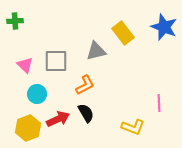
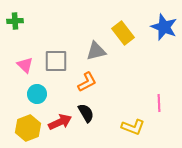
orange L-shape: moved 2 px right, 3 px up
red arrow: moved 2 px right, 3 px down
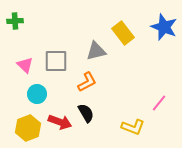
pink line: rotated 42 degrees clockwise
red arrow: rotated 45 degrees clockwise
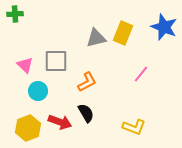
green cross: moved 7 px up
yellow rectangle: rotated 60 degrees clockwise
gray triangle: moved 13 px up
cyan circle: moved 1 px right, 3 px up
pink line: moved 18 px left, 29 px up
yellow L-shape: moved 1 px right
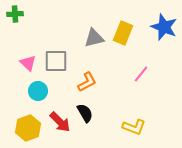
gray triangle: moved 2 px left
pink triangle: moved 3 px right, 2 px up
black semicircle: moved 1 px left
red arrow: rotated 25 degrees clockwise
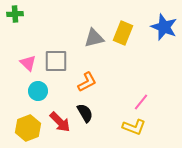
pink line: moved 28 px down
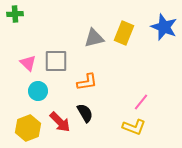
yellow rectangle: moved 1 px right
orange L-shape: rotated 20 degrees clockwise
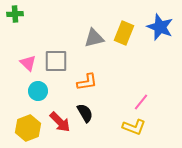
blue star: moved 4 px left
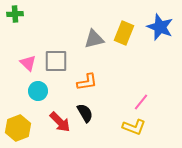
gray triangle: moved 1 px down
yellow hexagon: moved 10 px left
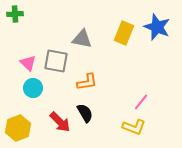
blue star: moved 3 px left
gray triangle: moved 12 px left; rotated 25 degrees clockwise
gray square: rotated 10 degrees clockwise
cyan circle: moved 5 px left, 3 px up
